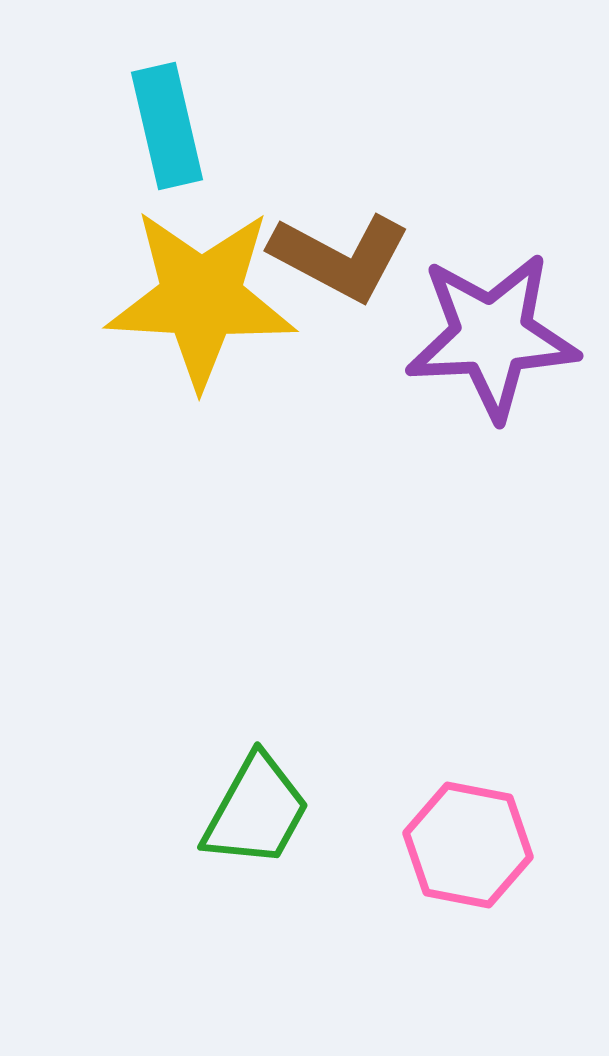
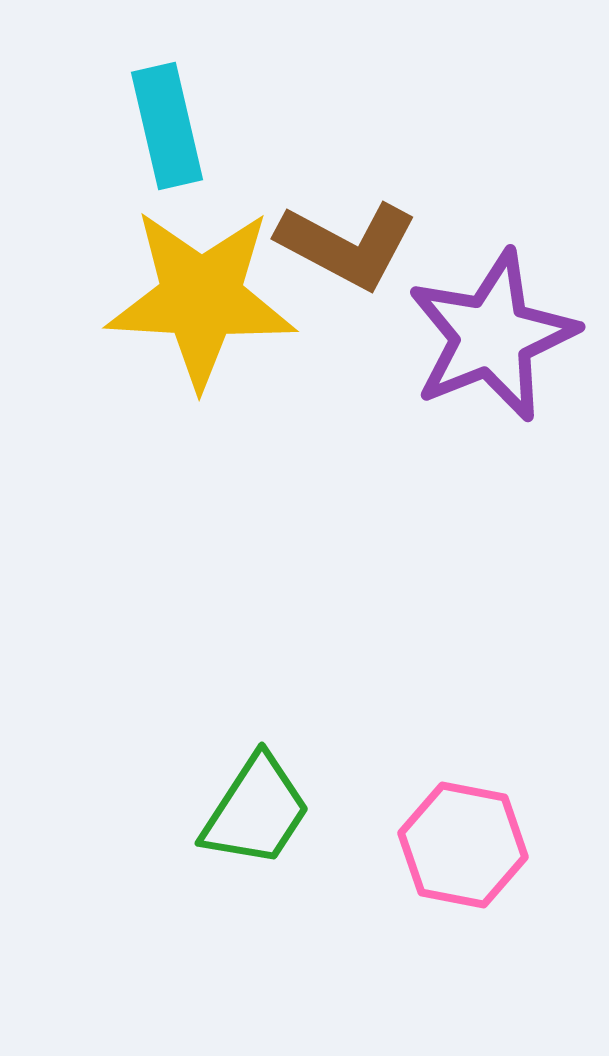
brown L-shape: moved 7 px right, 12 px up
purple star: rotated 19 degrees counterclockwise
green trapezoid: rotated 4 degrees clockwise
pink hexagon: moved 5 px left
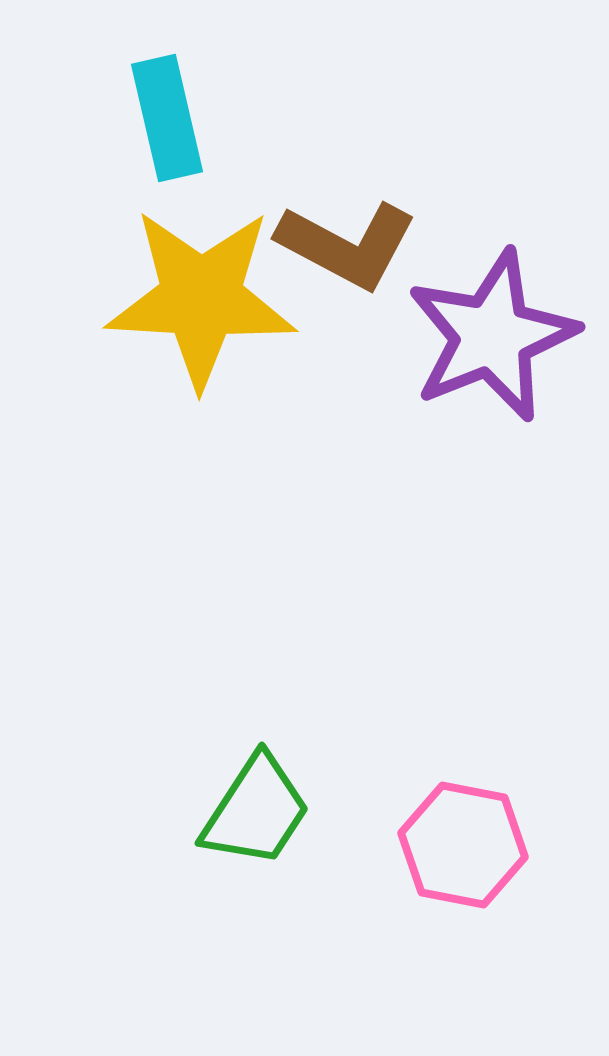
cyan rectangle: moved 8 px up
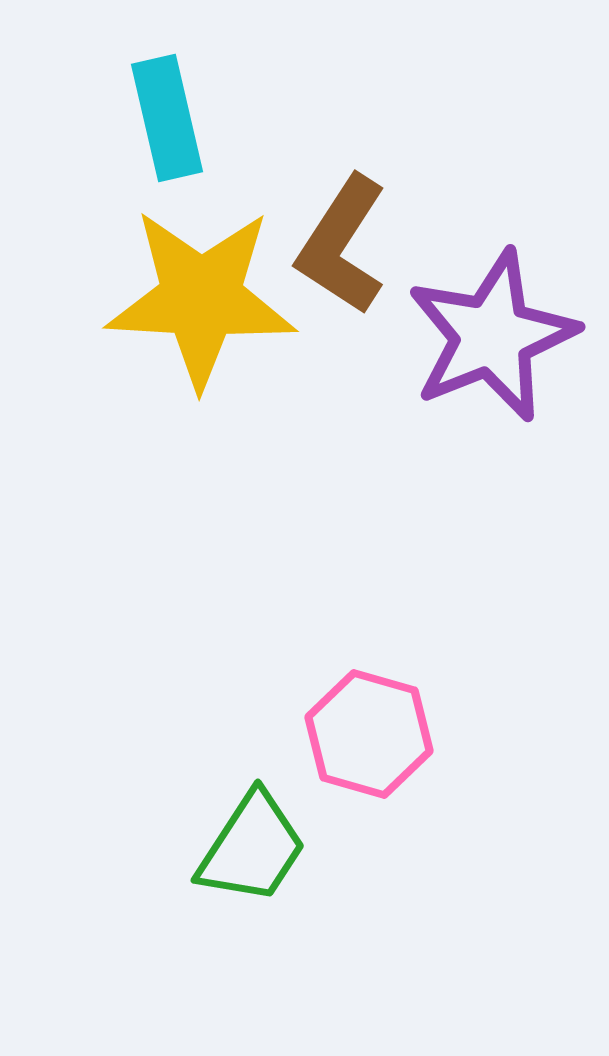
brown L-shape: moved 5 px left; rotated 95 degrees clockwise
green trapezoid: moved 4 px left, 37 px down
pink hexagon: moved 94 px left, 111 px up; rotated 5 degrees clockwise
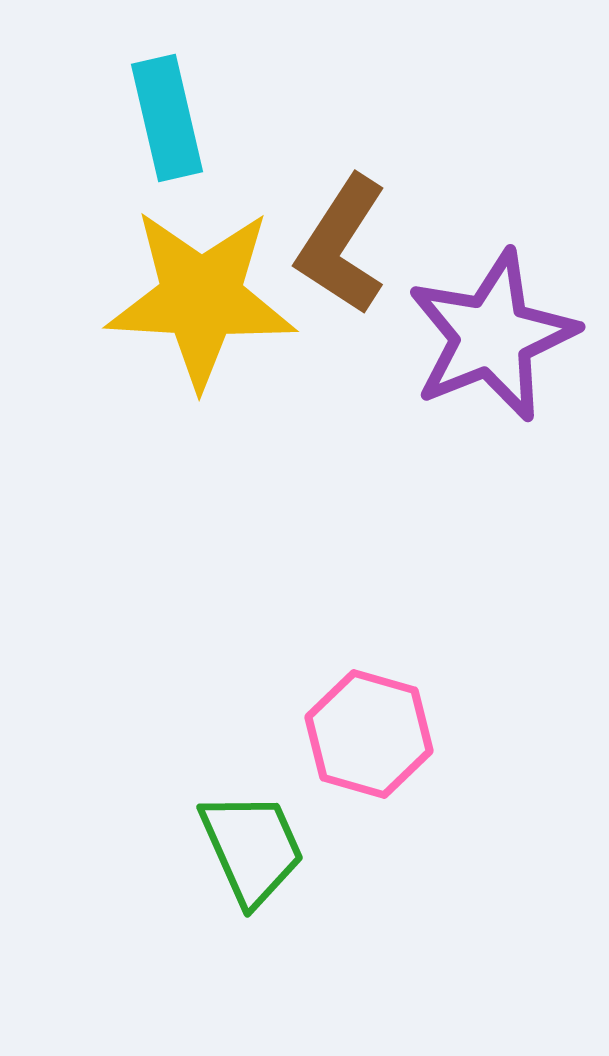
green trapezoid: rotated 57 degrees counterclockwise
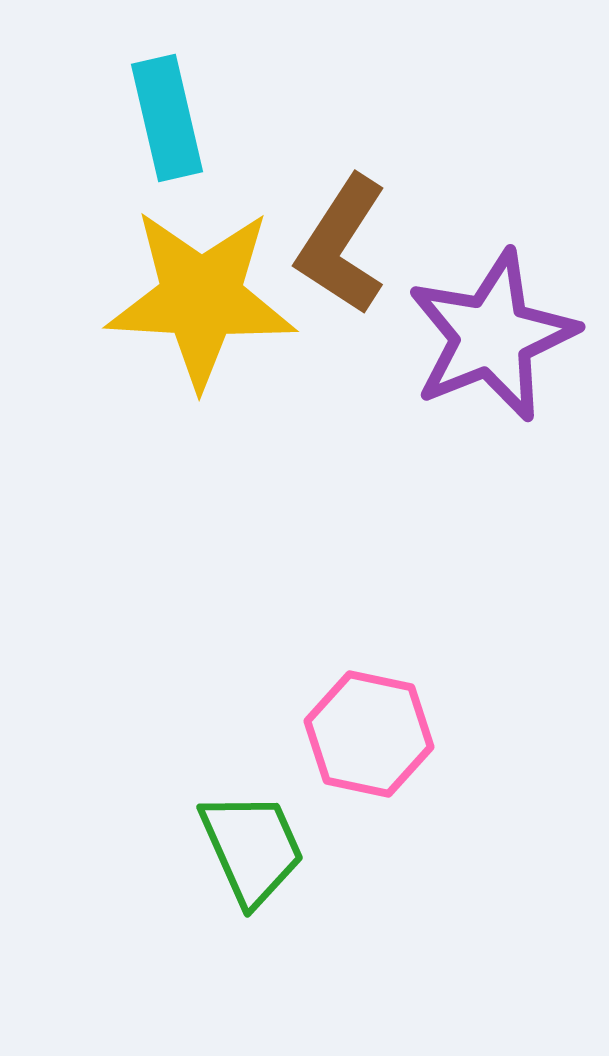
pink hexagon: rotated 4 degrees counterclockwise
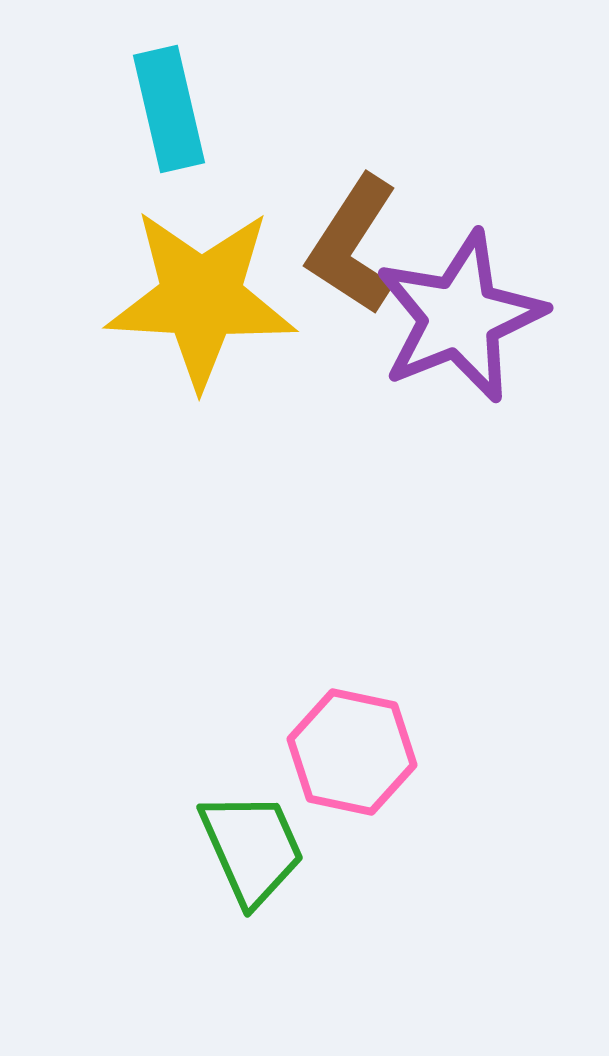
cyan rectangle: moved 2 px right, 9 px up
brown L-shape: moved 11 px right
purple star: moved 32 px left, 19 px up
pink hexagon: moved 17 px left, 18 px down
